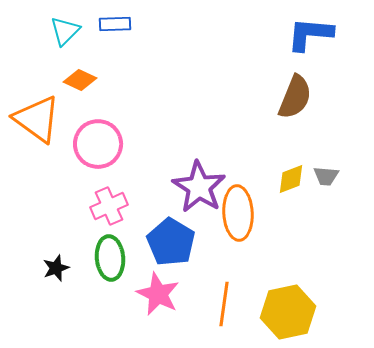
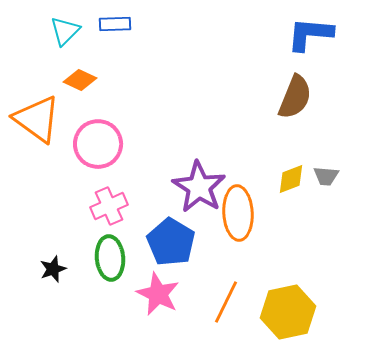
black star: moved 3 px left, 1 px down
orange line: moved 2 px right, 2 px up; rotated 18 degrees clockwise
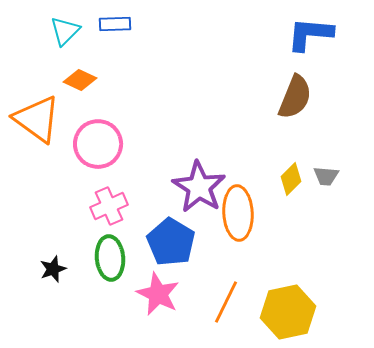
yellow diamond: rotated 24 degrees counterclockwise
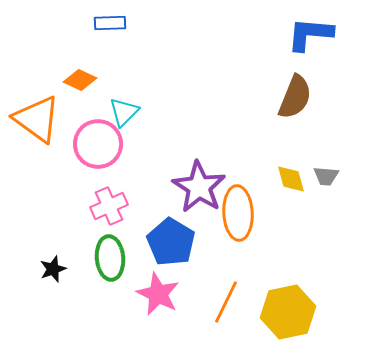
blue rectangle: moved 5 px left, 1 px up
cyan triangle: moved 59 px right, 81 px down
yellow diamond: rotated 60 degrees counterclockwise
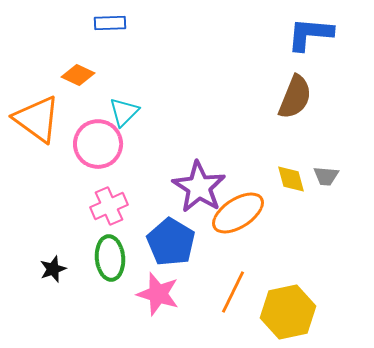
orange diamond: moved 2 px left, 5 px up
orange ellipse: rotated 60 degrees clockwise
pink star: rotated 9 degrees counterclockwise
orange line: moved 7 px right, 10 px up
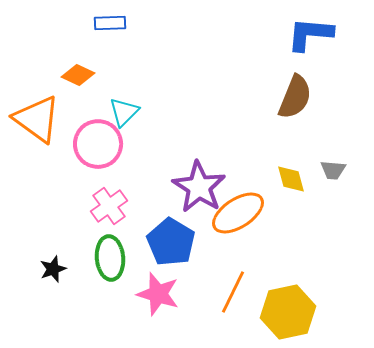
gray trapezoid: moved 7 px right, 6 px up
pink cross: rotated 12 degrees counterclockwise
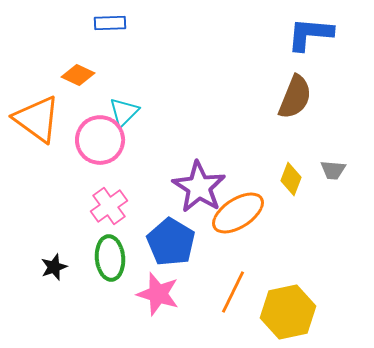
pink circle: moved 2 px right, 4 px up
yellow diamond: rotated 36 degrees clockwise
black star: moved 1 px right, 2 px up
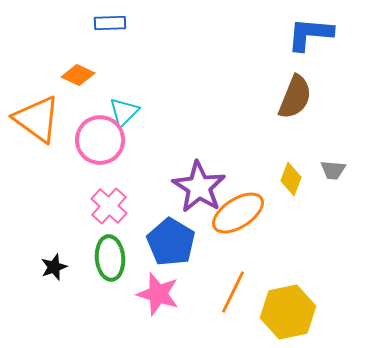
pink cross: rotated 12 degrees counterclockwise
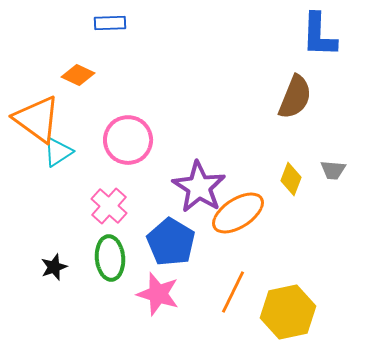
blue L-shape: moved 9 px right, 1 px down; rotated 93 degrees counterclockwise
cyan triangle: moved 66 px left, 40 px down; rotated 12 degrees clockwise
pink circle: moved 28 px right
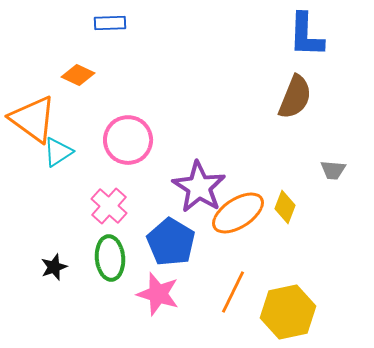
blue L-shape: moved 13 px left
orange triangle: moved 4 px left
yellow diamond: moved 6 px left, 28 px down
